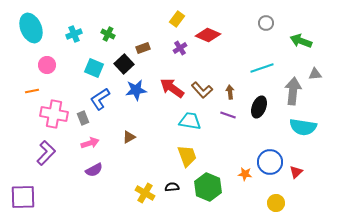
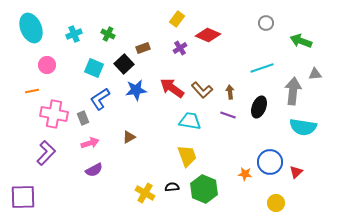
green hexagon: moved 4 px left, 2 px down
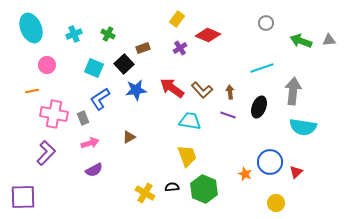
gray triangle: moved 14 px right, 34 px up
orange star: rotated 16 degrees clockwise
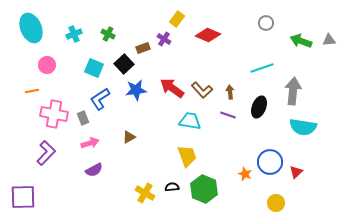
purple cross: moved 16 px left, 9 px up; rotated 24 degrees counterclockwise
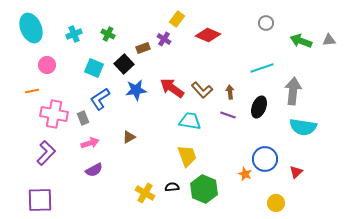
blue circle: moved 5 px left, 3 px up
purple square: moved 17 px right, 3 px down
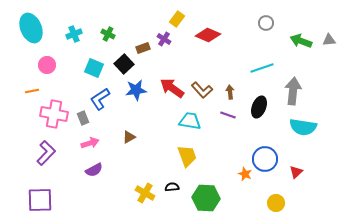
green hexagon: moved 2 px right, 9 px down; rotated 20 degrees counterclockwise
